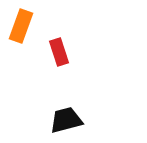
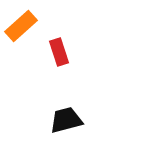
orange rectangle: rotated 28 degrees clockwise
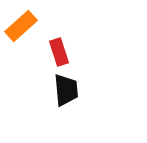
black trapezoid: moved 30 px up; rotated 100 degrees clockwise
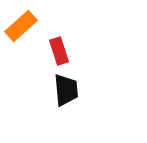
red rectangle: moved 1 px up
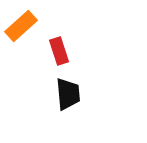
black trapezoid: moved 2 px right, 4 px down
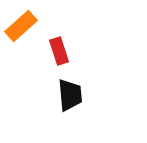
black trapezoid: moved 2 px right, 1 px down
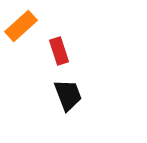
black trapezoid: moved 2 px left; rotated 16 degrees counterclockwise
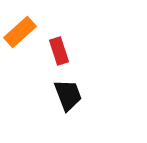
orange rectangle: moved 1 px left, 6 px down
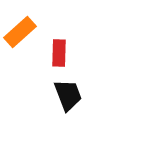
red rectangle: moved 2 px down; rotated 20 degrees clockwise
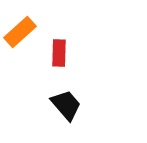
black trapezoid: moved 2 px left, 10 px down; rotated 20 degrees counterclockwise
